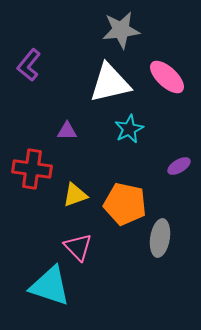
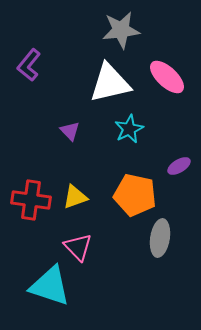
purple triangle: moved 3 px right; rotated 45 degrees clockwise
red cross: moved 1 px left, 31 px down
yellow triangle: moved 2 px down
orange pentagon: moved 10 px right, 9 px up
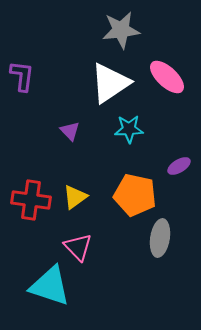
purple L-shape: moved 7 px left, 11 px down; rotated 148 degrees clockwise
white triangle: rotated 21 degrees counterclockwise
cyan star: rotated 24 degrees clockwise
yellow triangle: rotated 16 degrees counterclockwise
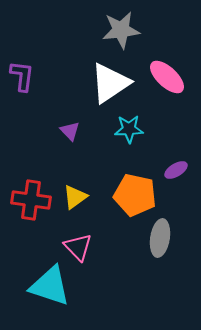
purple ellipse: moved 3 px left, 4 px down
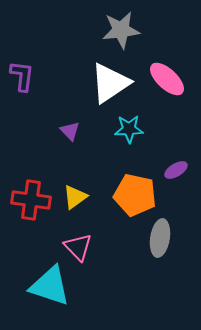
pink ellipse: moved 2 px down
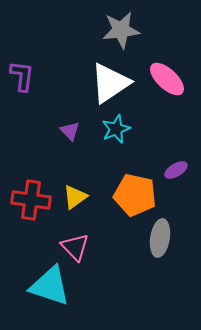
cyan star: moved 13 px left; rotated 20 degrees counterclockwise
pink triangle: moved 3 px left
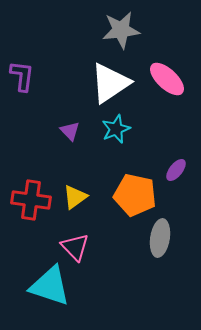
purple ellipse: rotated 20 degrees counterclockwise
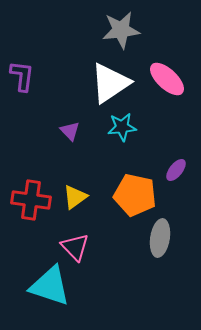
cyan star: moved 6 px right, 2 px up; rotated 16 degrees clockwise
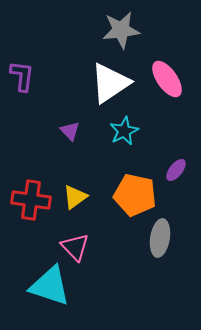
pink ellipse: rotated 12 degrees clockwise
cyan star: moved 2 px right, 4 px down; rotated 20 degrees counterclockwise
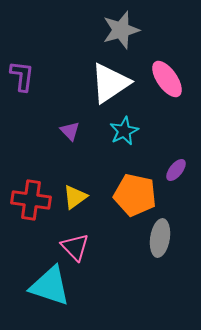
gray star: rotated 9 degrees counterclockwise
